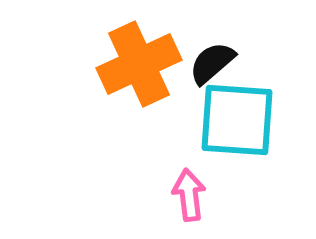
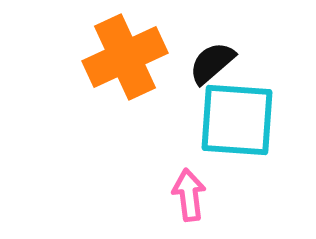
orange cross: moved 14 px left, 7 px up
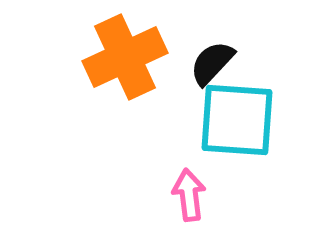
black semicircle: rotated 6 degrees counterclockwise
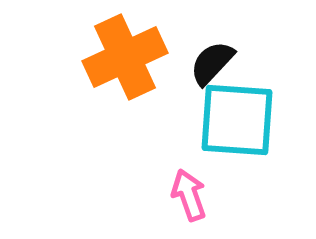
pink arrow: rotated 12 degrees counterclockwise
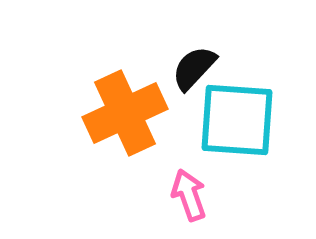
orange cross: moved 56 px down
black semicircle: moved 18 px left, 5 px down
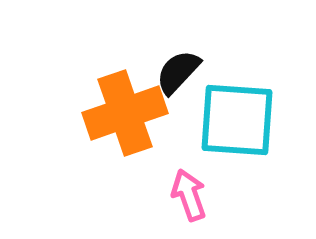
black semicircle: moved 16 px left, 4 px down
orange cross: rotated 6 degrees clockwise
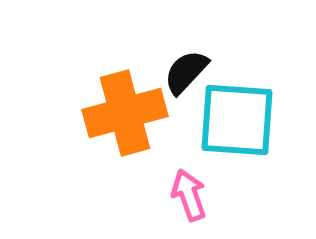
black semicircle: moved 8 px right
orange cross: rotated 4 degrees clockwise
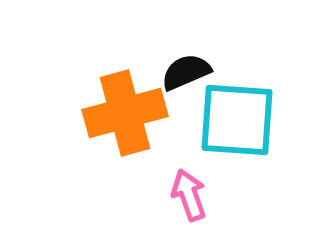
black semicircle: rotated 24 degrees clockwise
